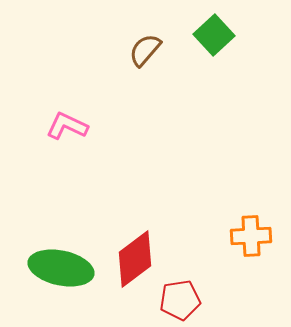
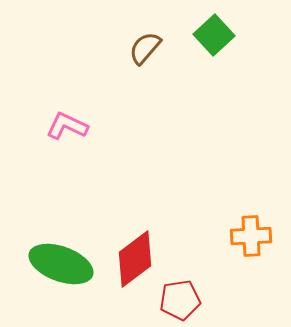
brown semicircle: moved 2 px up
green ellipse: moved 4 px up; rotated 8 degrees clockwise
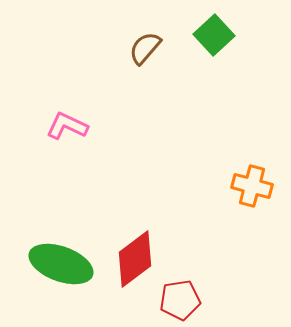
orange cross: moved 1 px right, 50 px up; rotated 18 degrees clockwise
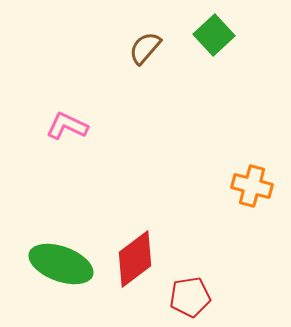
red pentagon: moved 10 px right, 3 px up
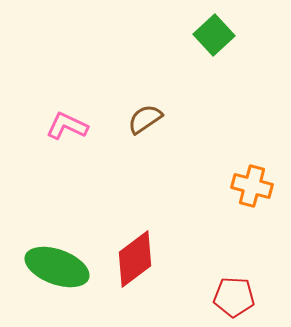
brown semicircle: moved 71 px down; rotated 15 degrees clockwise
green ellipse: moved 4 px left, 3 px down
red pentagon: moved 44 px right; rotated 12 degrees clockwise
